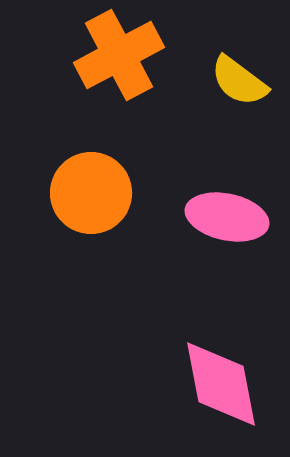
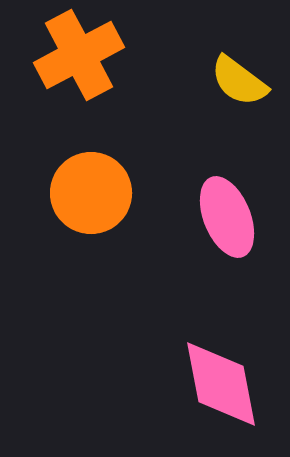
orange cross: moved 40 px left
pink ellipse: rotated 56 degrees clockwise
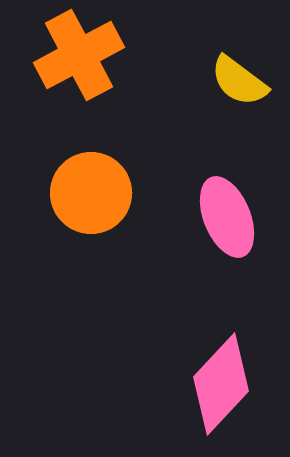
pink diamond: rotated 54 degrees clockwise
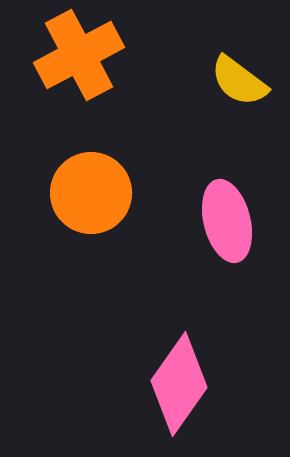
pink ellipse: moved 4 px down; rotated 8 degrees clockwise
pink diamond: moved 42 px left; rotated 8 degrees counterclockwise
